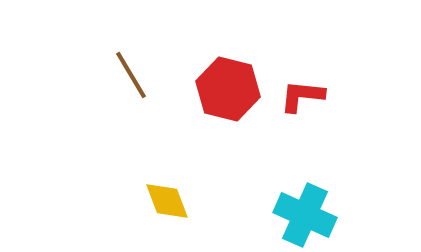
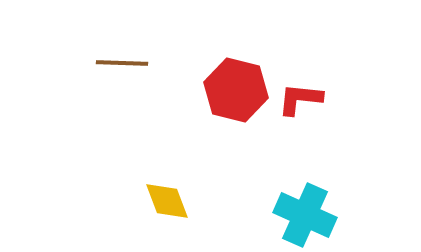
brown line: moved 9 px left, 12 px up; rotated 57 degrees counterclockwise
red hexagon: moved 8 px right, 1 px down
red L-shape: moved 2 px left, 3 px down
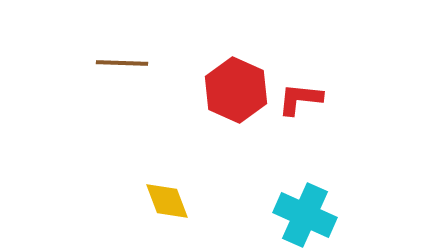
red hexagon: rotated 10 degrees clockwise
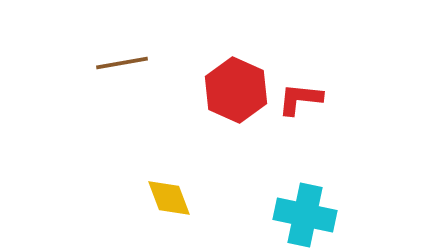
brown line: rotated 12 degrees counterclockwise
yellow diamond: moved 2 px right, 3 px up
cyan cross: rotated 12 degrees counterclockwise
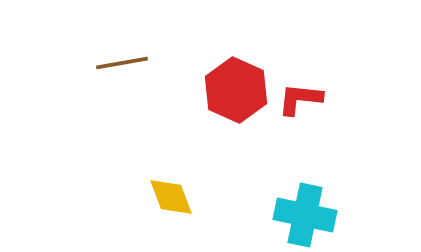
yellow diamond: moved 2 px right, 1 px up
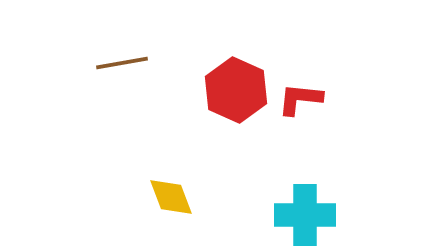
cyan cross: rotated 12 degrees counterclockwise
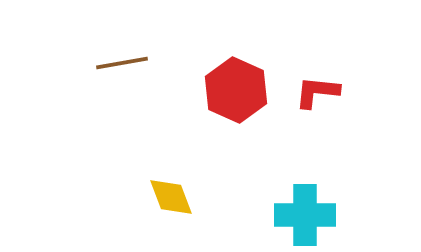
red L-shape: moved 17 px right, 7 px up
